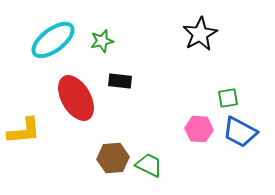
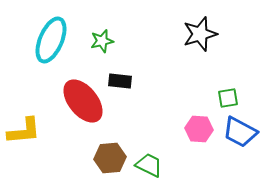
black star: rotated 12 degrees clockwise
cyan ellipse: moved 2 px left; rotated 30 degrees counterclockwise
red ellipse: moved 7 px right, 3 px down; rotated 9 degrees counterclockwise
brown hexagon: moved 3 px left
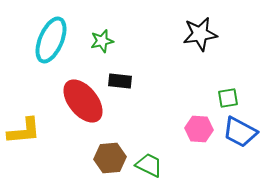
black star: rotated 8 degrees clockwise
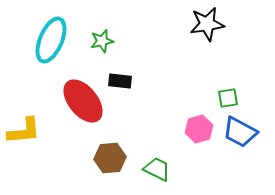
black star: moved 7 px right, 10 px up
pink hexagon: rotated 20 degrees counterclockwise
green trapezoid: moved 8 px right, 4 px down
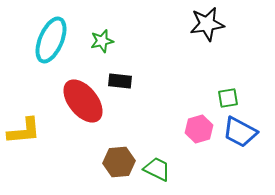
brown hexagon: moved 9 px right, 4 px down
